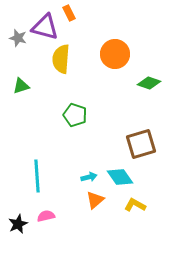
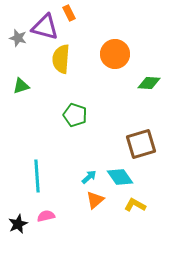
green diamond: rotated 15 degrees counterclockwise
cyan arrow: rotated 28 degrees counterclockwise
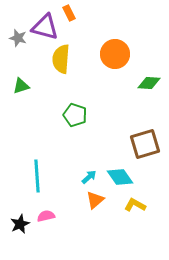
brown square: moved 4 px right
black star: moved 2 px right
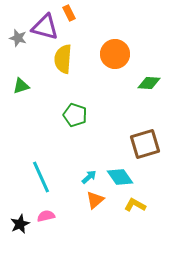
yellow semicircle: moved 2 px right
cyan line: moved 4 px right, 1 px down; rotated 20 degrees counterclockwise
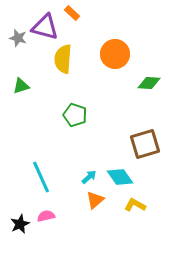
orange rectangle: moved 3 px right; rotated 21 degrees counterclockwise
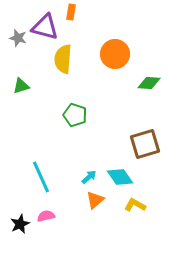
orange rectangle: moved 1 px left, 1 px up; rotated 56 degrees clockwise
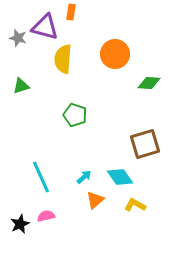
cyan arrow: moved 5 px left
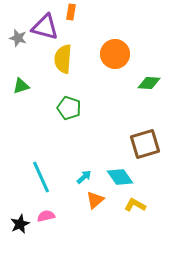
green pentagon: moved 6 px left, 7 px up
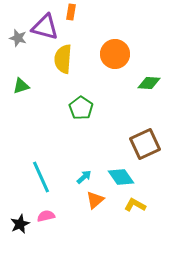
green pentagon: moved 12 px right; rotated 15 degrees clockwise
brown square: rotated 8 degrees counterclockwise
cyan diamond: moved 1 px right
